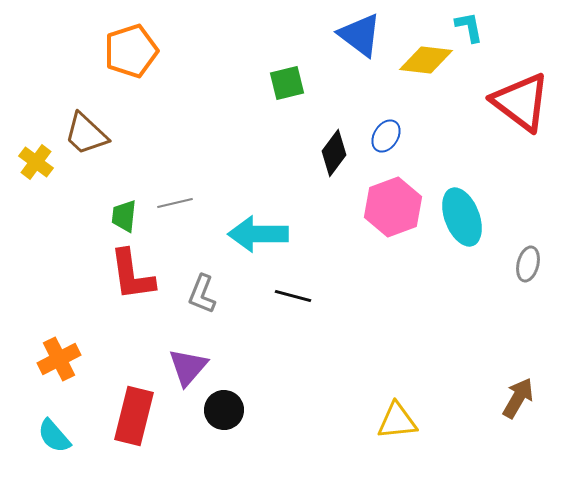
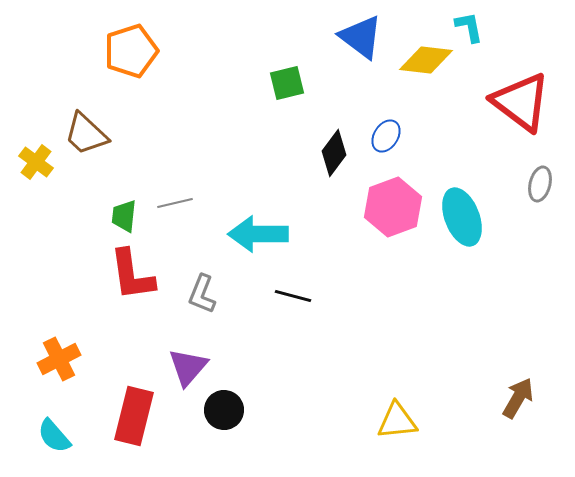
blue triangle: moved 1 px right, 2 px down
gray ellipse: moved 12 px right, 80 px up
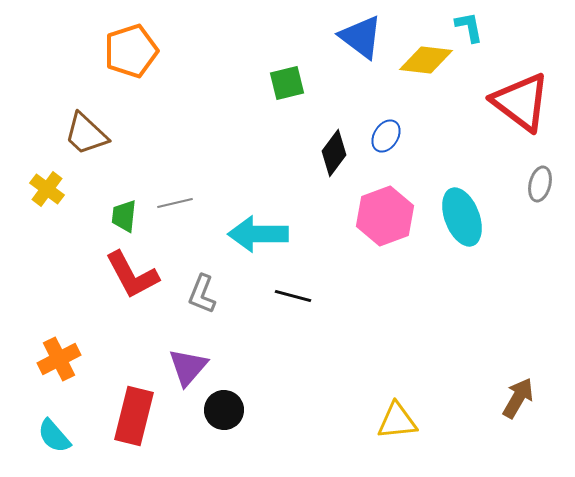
yellow cross: moved 11 px right, 27 px down
pink hexagon: moved 8 px left, 9 px down
red L-shape: rotated 20 degrees counterclockwise
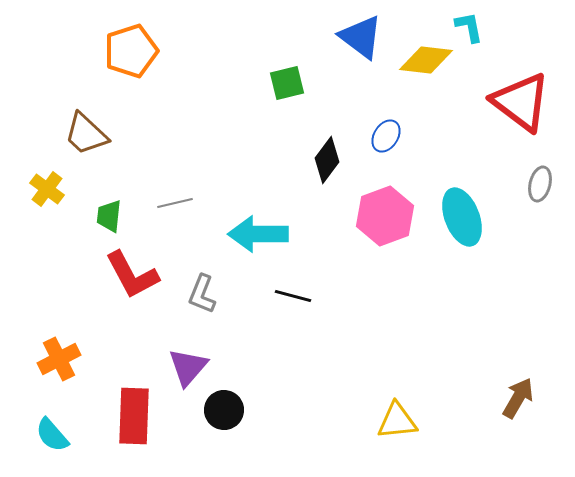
black diamond: moved 7 px left, 7 px down
green trapezoid: moved 15 px left
red rectangle: rotated 12 degrees counterclockwise
cyan semicircle: moved 2 px left, 1 px up
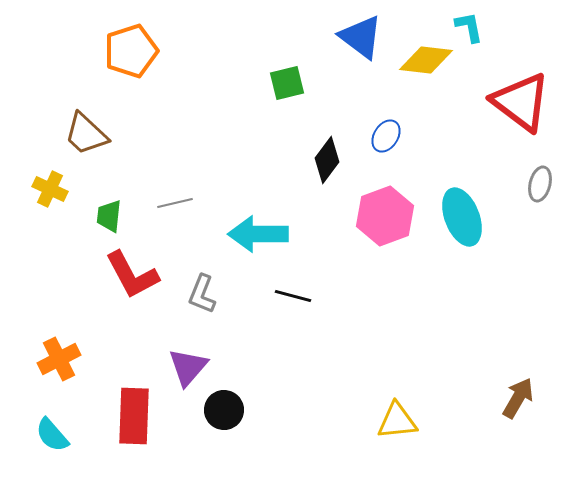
yellow cross: moved 3 px right; rotated 12 degrees counterclockwise
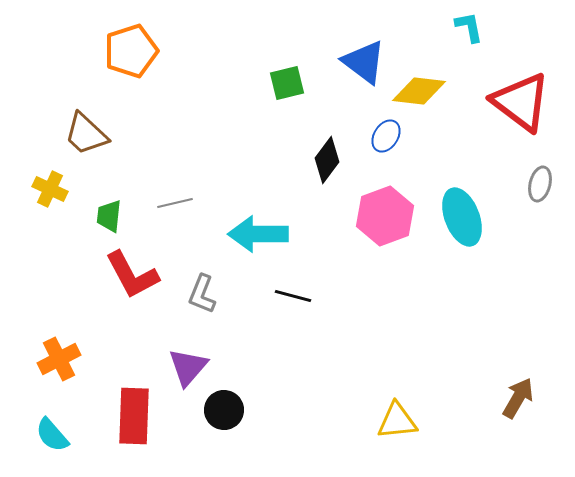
blue triangle: moved 3 px right, 25 px down
yellow diamond: moved 7 px left, 31 px down
